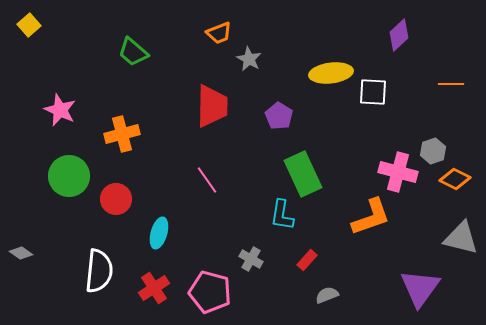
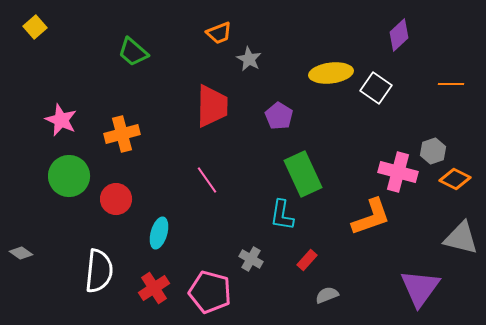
yellow square: moved 6 px right, 2 px down
white square: moved 3 px right, 4 px up; rotated 32 degrees clockwise
pink star: moved 1 px right, 10 px down
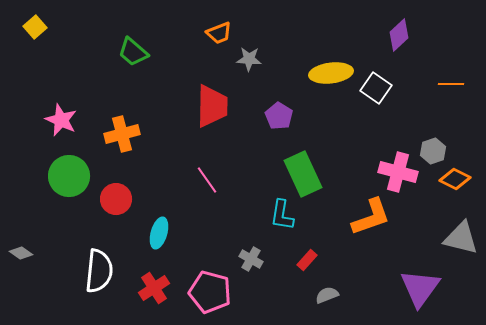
gray star: rotated 25 degrees counterclockwise
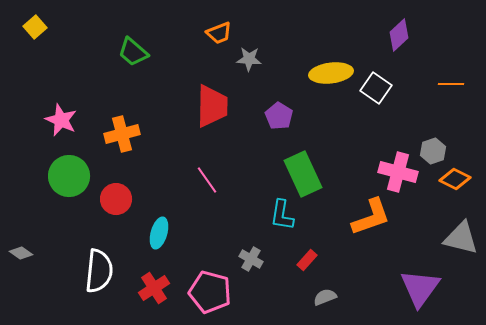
gray semicircle: moved 2 px left, 2 px down
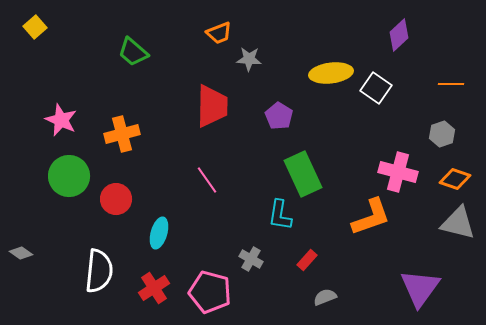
gray hexagon: moved 9 px right, 17 px up
orange diamond: rotated 8 degrees counterclockwise
cyan L-shape: moved 2 px left
gray triangle: moved 3 px left, 15 px up
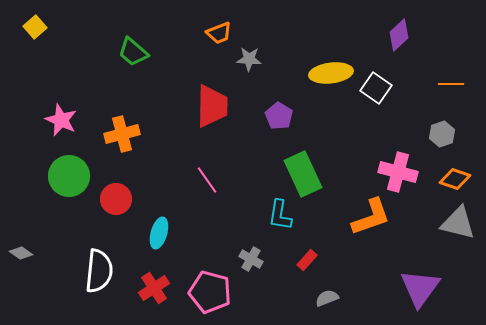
gray semicircle: moved 2 px right, 1 px down
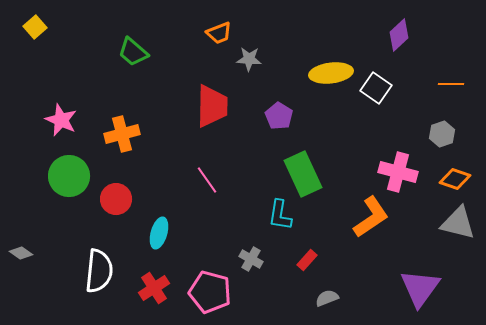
orange L-shape: rotated 15 degrees counterclockwise
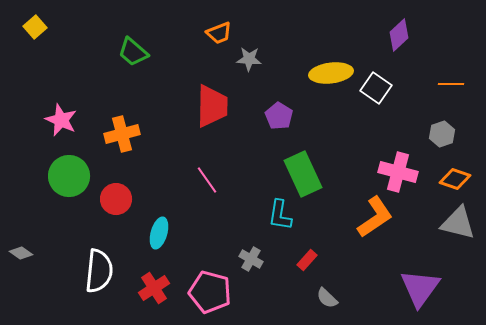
orange L-shape: moved 4 px right
gray semicircle: rotated 115 degrees counterclockwise
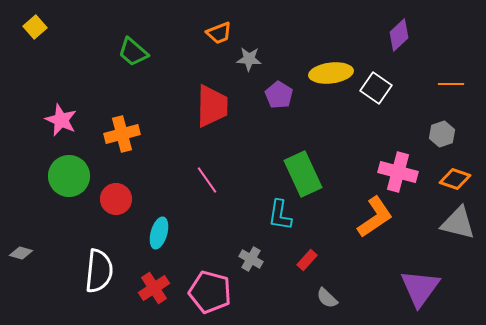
purple pentagon: moved 21 px up
gray diamond: rotated 20 degrees counterclockwise
